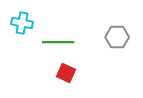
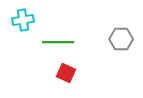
cyan cross: moved 1 px right, 3 px up; rotated 20 degrees counterclockwise
gray hexagon: moved 4 px right, 2 px down
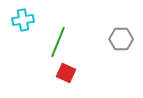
green line: rotated 68 degrees counterclockwise
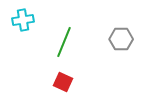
green line: moved 6 px right
red square: moved 3 px left, 9 px down
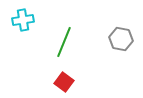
gray hexagon: rotated 10 degrees clockwise
red square: moved 1 px right; rotated 12 degrees clockwise
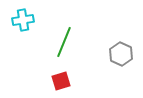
gray hexagon: moved 15 px down; rotated 15 degrees clockwise
red square: moved 3 px left, 1 px up; rotated 36 degrees clockwise
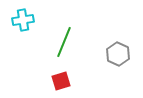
gray hexagon: moved 3 px left
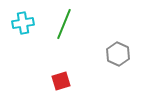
cyan cross: moved 3 px down
green line: moved 18 px up
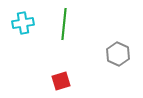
green line: rotated 16 degrees counterclockwise
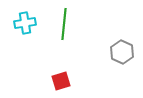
cyan cross: moved 2 px right
gray hexagon: moved 4 px right, 2 px up
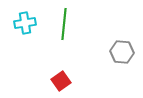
gray hexagon: rotated 20 degrees counterclockwise
red square: rotated 18 degrees counterclockwise
